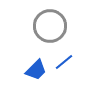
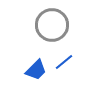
gray circle: moved 2 px right, 1 px up
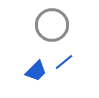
blue trapezoid: moved 1 px down
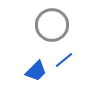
blue line: moved 2 px up
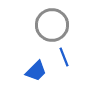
blue line: moved 3 px up; rotated 72 degrees counterclockwise
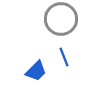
gray circle: moved 9 px right, 6 px up
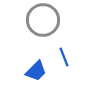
gray circle: moved 18 px left, 1 px down
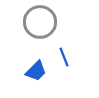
gray circle: moved 3 px left, 2 px down
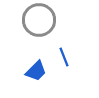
gray circle: moved 1 px left, 2 px up
